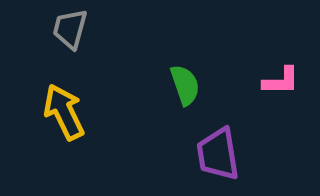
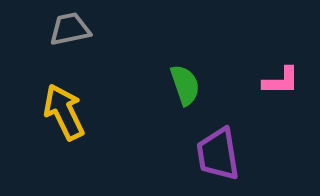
gray trapezoid: rotated 63 degrees clockwise
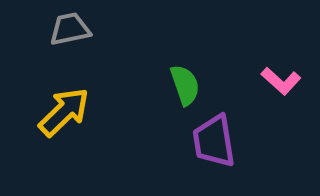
pink L-shape: rotated 42 degrees clockwise
yellow arrow: rotated 72 degrees clockwise
purple trapezoid: moved 4 px left, 13 px up
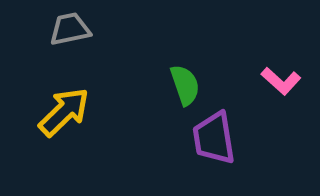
purple trapezoid: moved 3 px up
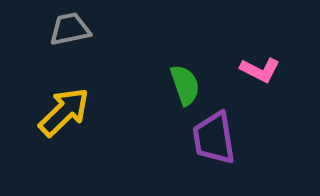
pink L-shape: moved 21 px left, 11 px up; rotated 15 degrees counterclockwise
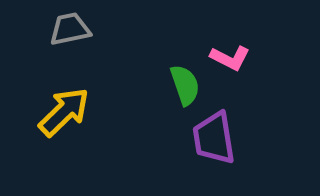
pink L-shape: moved 30 px left, 12 px up
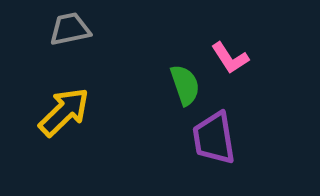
pink L-shape: rotated 30 degrees clockwise
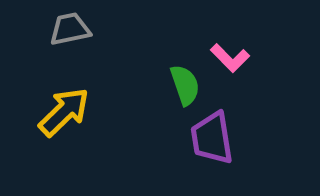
pink L-shape: rotated 12 degrees counterclockwise
purple trapezoid: moved 2 px left
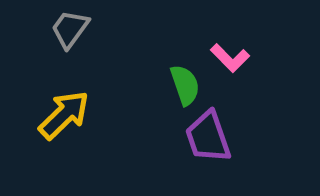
gray trapezoid: rotated 42 degrees counterclockwise
yellow arrow: moved 3 px down
purple trapezoid: moved 4 px left, 1 px up; rotated 10 degrees counterclockwise
